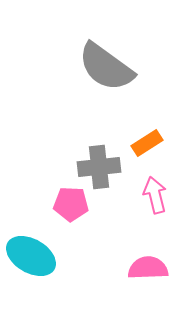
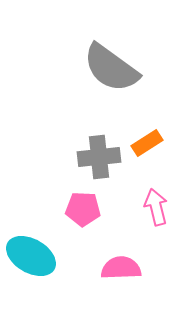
gray semicircle: moved 5 px right, 1 px down
gray cross: moved 10 px up
pink arrow: moved 1 px right, 12 px down
pink pentagon: moved 12 px right, 5 px down
pink semicircle: moved 27 px left
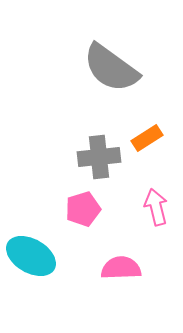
orange rectangle: moved 5 px up
pink pentagon: rotated 20 degrees counterclockwise
